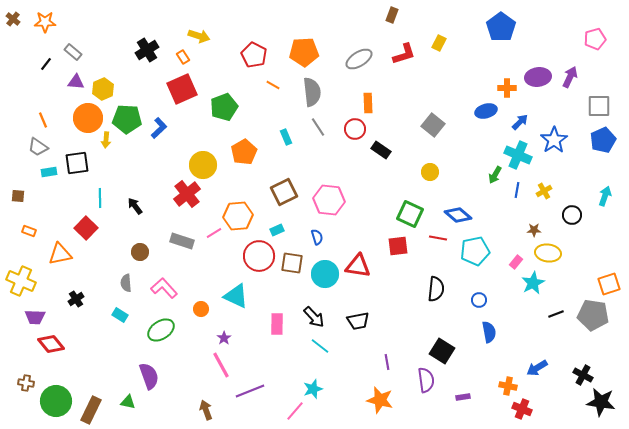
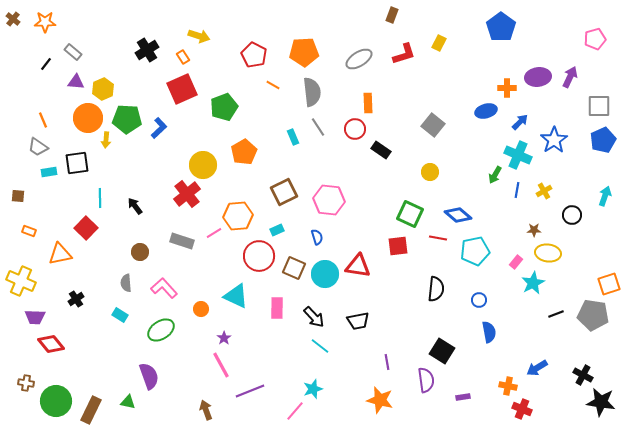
cyan rectangle at (286, 137): moved 7 px right
brown square at (292, 263): moved 2 px right, 5 px down; rotated 15 degrees clockwise
pink rectangle at (277, 324): moved 16 px up
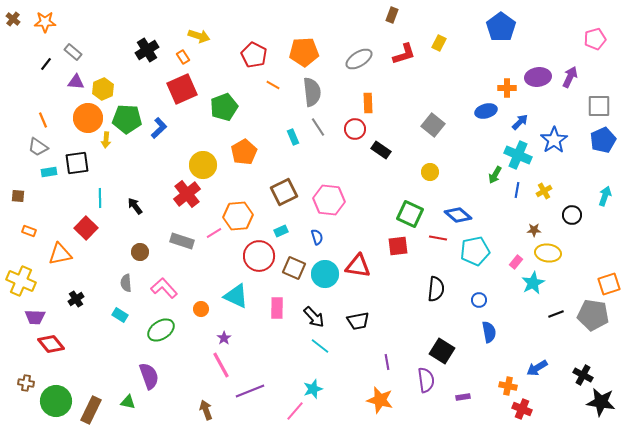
cyan rectangle at (277, 230): moved 4 px right, 1 px down
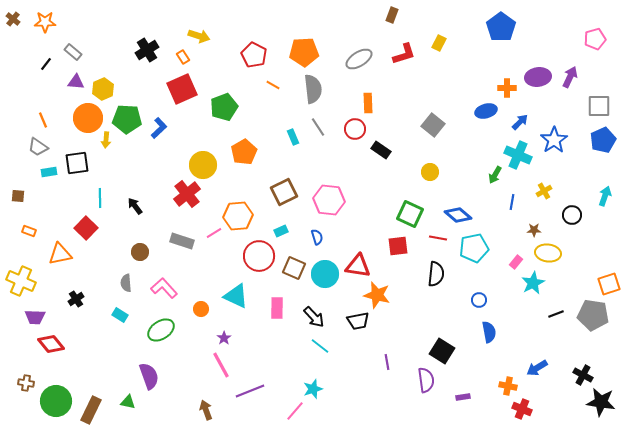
gray semicircle at (312, 92): moved 1 px right, 3 px up
blue line at (517, 190): moved 5 px left, 12 px down
cyan pentagon at (475, 251): moved 1 px left, 3 px up
black semicircle at (436, 289): moved 15 px up
orange star at (380, 400): moved 3 px left, 105 px up
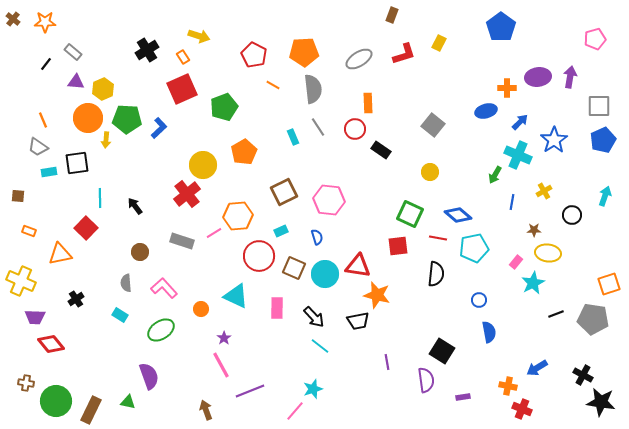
purple arrow at (570, 77): rotated 15 degrees counterclockwise
gray pentagon at (593, 315): moved 4 px down
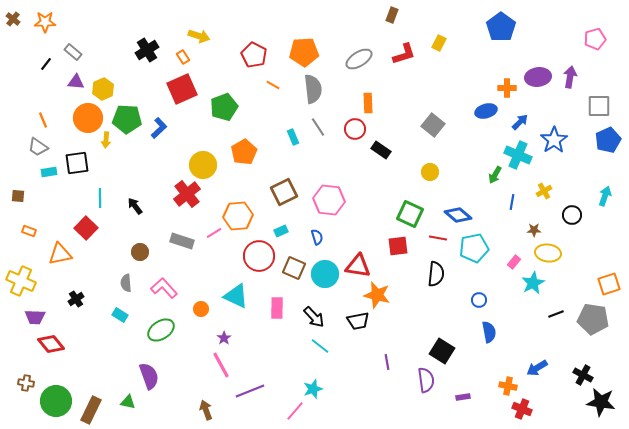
blue pentagon at (603, 140): moved 5 px right
pink rectangle at (516, 262): moved 2 px left
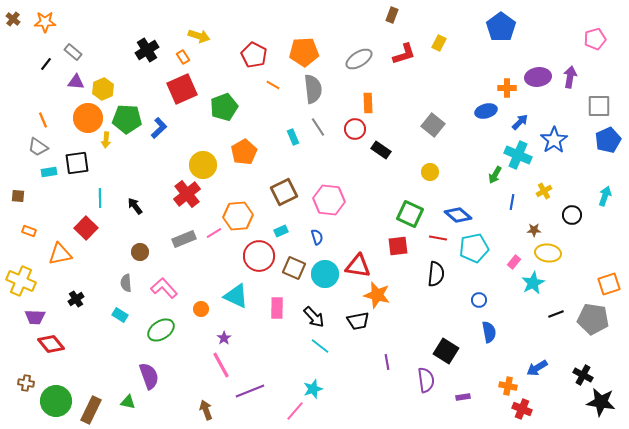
gray rectangle at (182, 241): moved 2 px right, 2 px up; rotated 40 degrees counterclockwise
black square at (442, 351): moved 4 px right
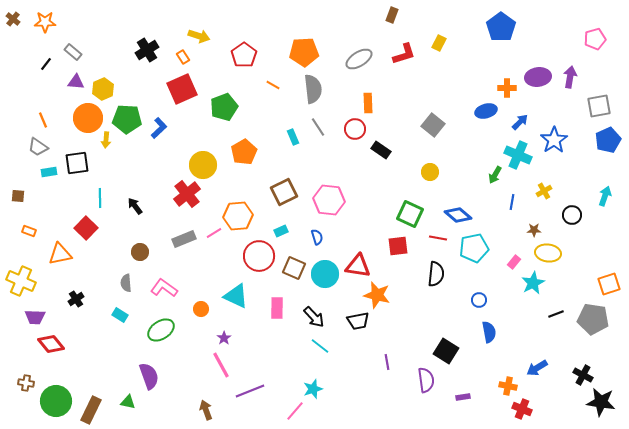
red pentagon at (254, 55): moved 10 px left; rotated 10 degrees clockwise
gray square at (599, 106): rotated 10 degrees counterclockwise
pink L-shape at (164, 288): rotated 12 degrees counterclockwise
